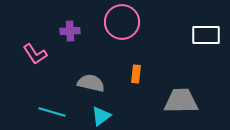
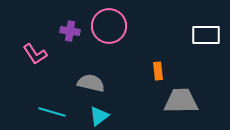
pink circle: moved 13 px left, 4 px down
purple cross: rotated 12 degrees clockwise
orange rectangle: moved 22 px right, 3 px up; rotated 12 degrees counterclockwise
cyan triangle: moved 2 px left
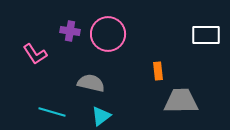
pink circle: moved 1 px left, 8 px down
cyan triangle: moved 2 px right
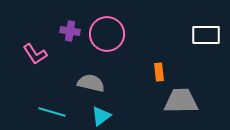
pink circle: moved 1 px left
orange rectangle: moved 1 px right, 1 px down
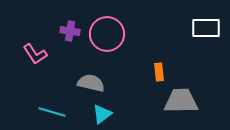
white rectangle: moved 7 px up
cyan triangle: moved 1 px right, 2 px up
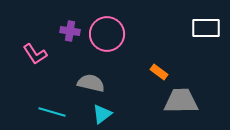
orange rectangle: rotated 48 degrees counterclockwise
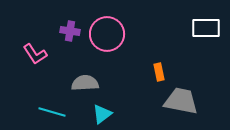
orange rectangle: rotated 42 degrees clockwise
gray semicircle: moved 6 px left; rotated 16 degrees counterclockwise
gray trapezoid: rotated 12 degrees clockwise
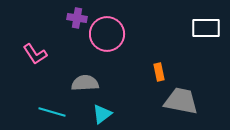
purple cross: moved 7 px right, 13 px up
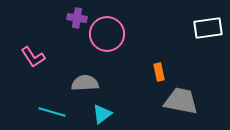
white rectangle: moved 2 px right; rotated 8 degrees counterclockwise
pink L-shape: moved 2 px left, 3 px down
